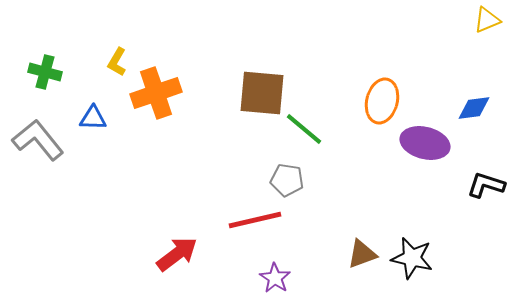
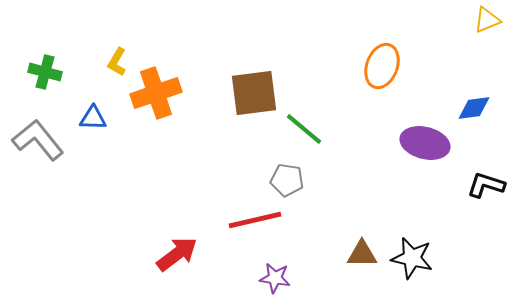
brown square: moved 8 px left; rotated 12 degrees counterclockwise
orange ellipse: moved 35 px up; rotated 6 degrees clockwise
brown triangle: rotated 20 degrees clockwise
purple star: rotated 24 degrees counterclockwise
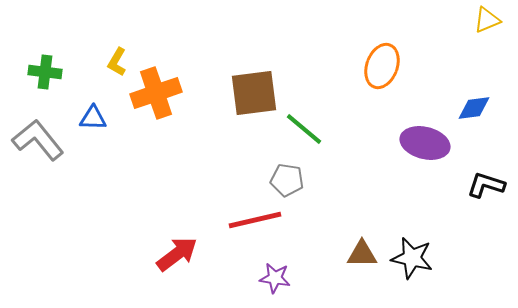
green cross: rotated 8 degrees counterclockwise
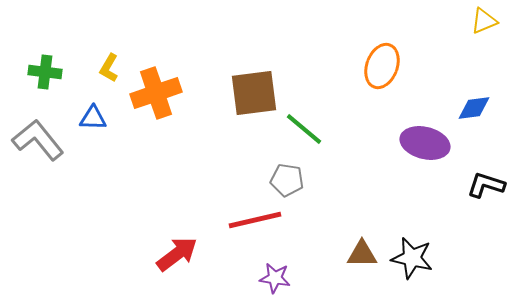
yellow triangle: moved 3 px left, 1 px down
yellow L-shape: moved 8 px left, 6 px down
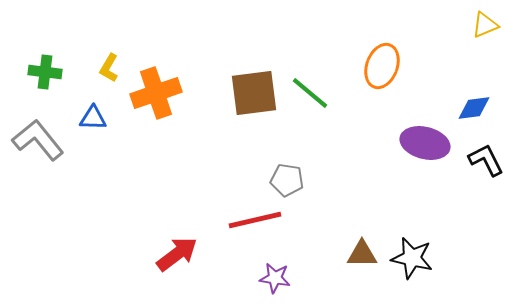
yellow triangle: moved 1 px right, 4 px down
green line: moved 6 px right, 36 px up
black L-shape: moved 25 px up; rotated 45 degrees clockwise
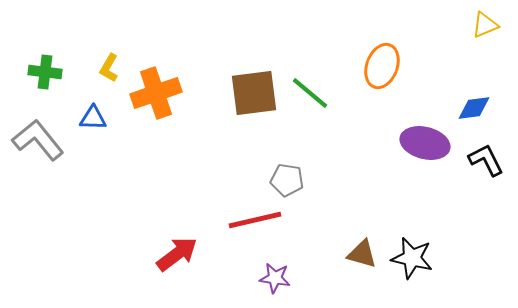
brown triangle: rotated 16 degrees clockwise
